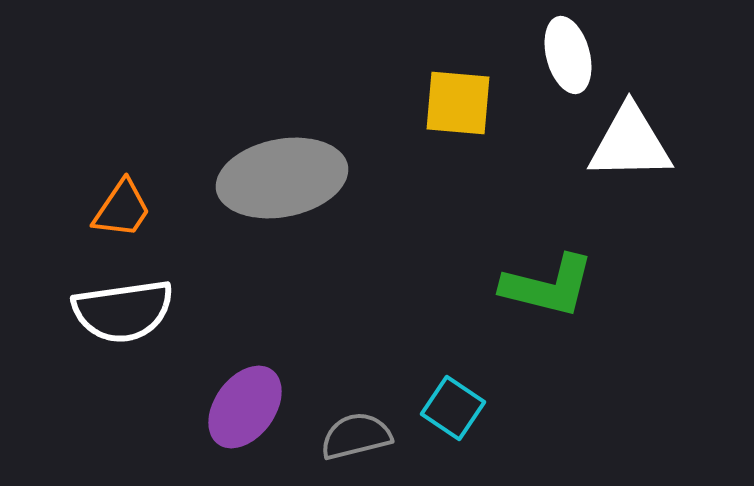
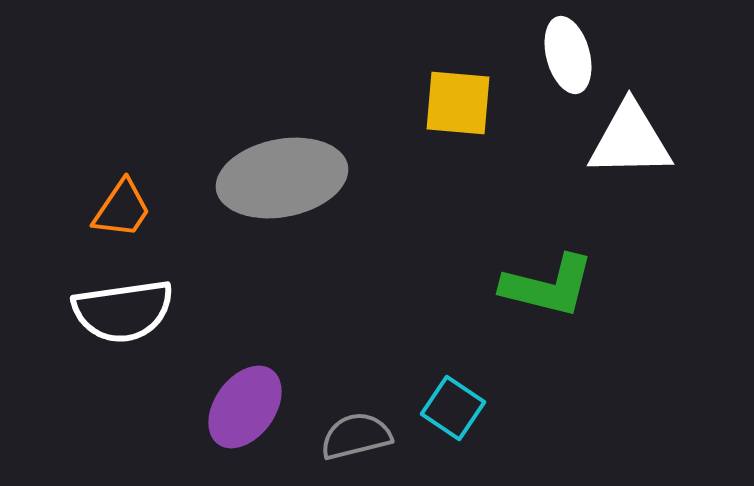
white triangle: moved 3 px up
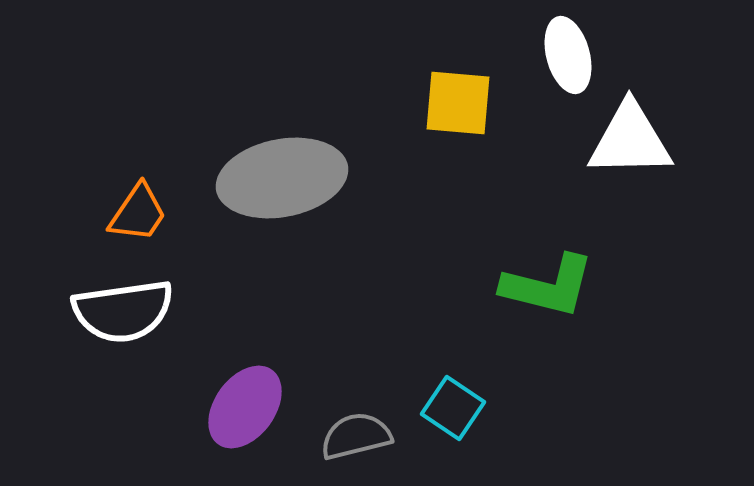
orange trapezoid: moved 16 px right, 4 px down
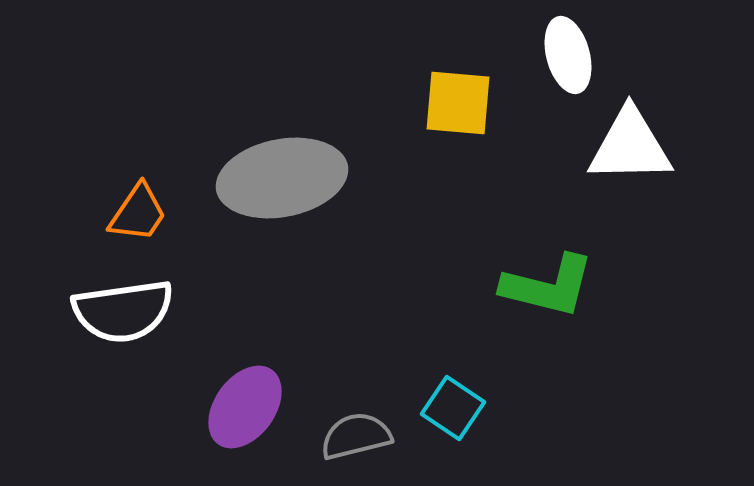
white triangle: moved 6 px down
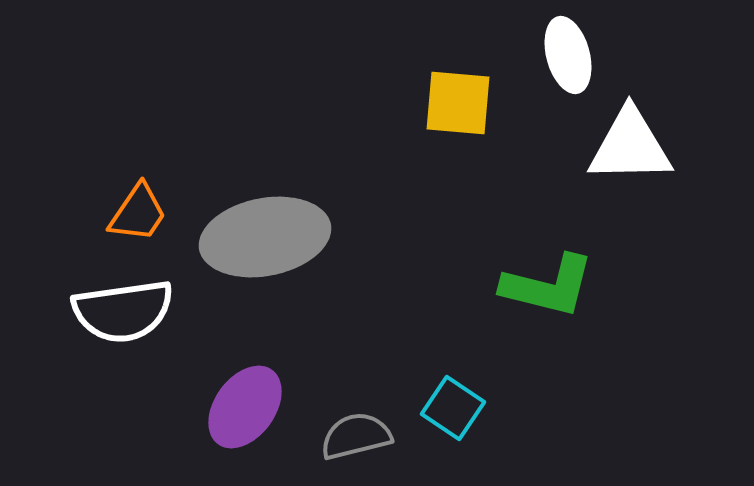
gray ellipse: moved 17 px left, 59 px down
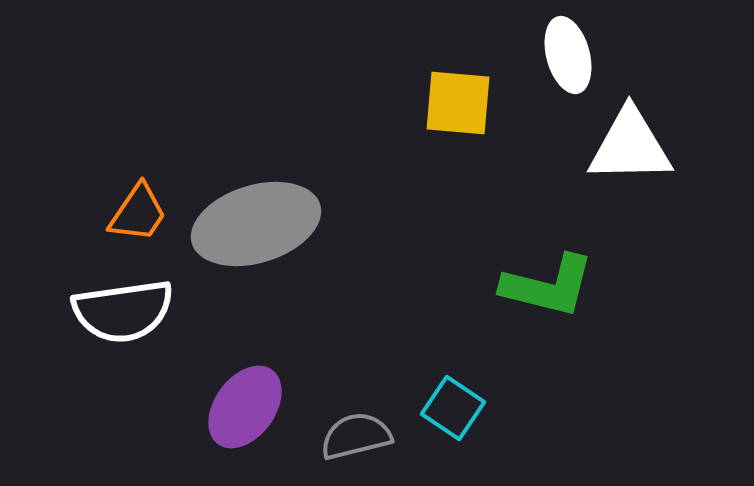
gray ellipse: moved 9 px left, 13 px up; rotated 6 degrees counterclockwise
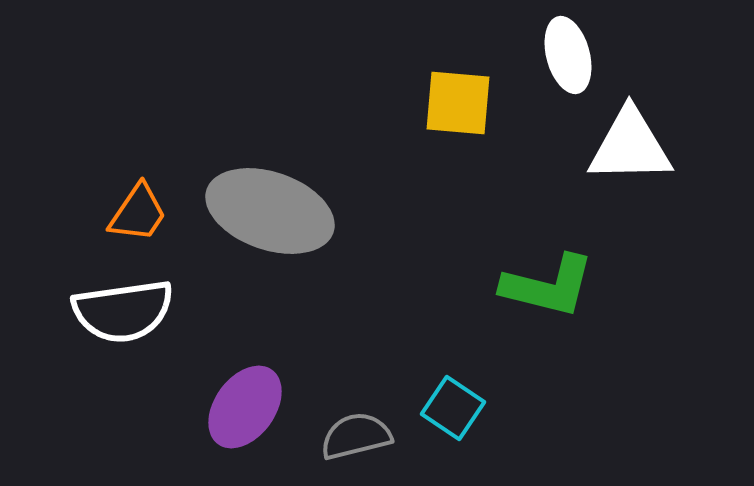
gray ellipse: moved 14 px right, 13 px up; rotated 36 degrees clockwise
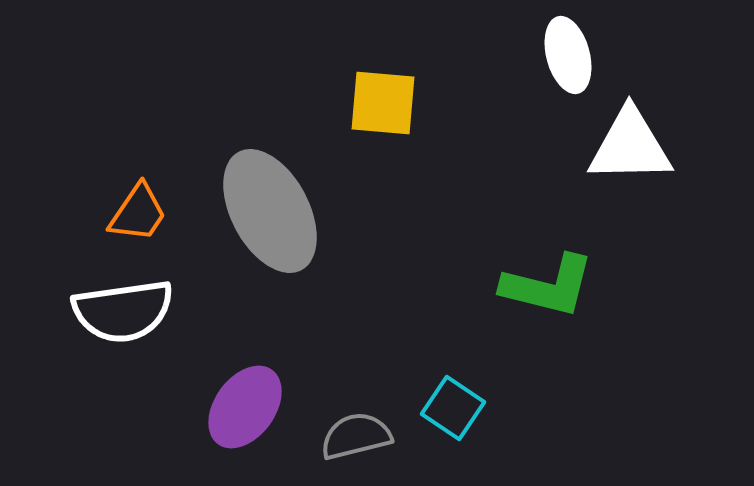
yellow square: moved 75 px left
gray ellipse: rotated 43 degrees clockwise
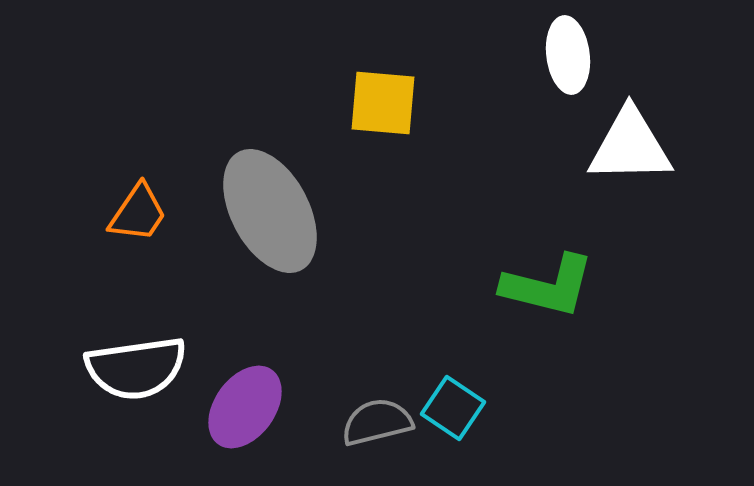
white ellipse: rotated 8 degrees clockwise
white semicircle: moved 13 px right, 57 px down
gray semicircle: moved 21 px right, 14 px up
